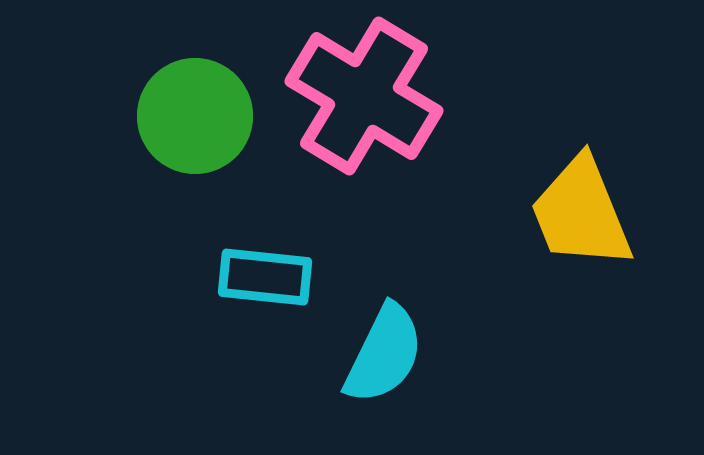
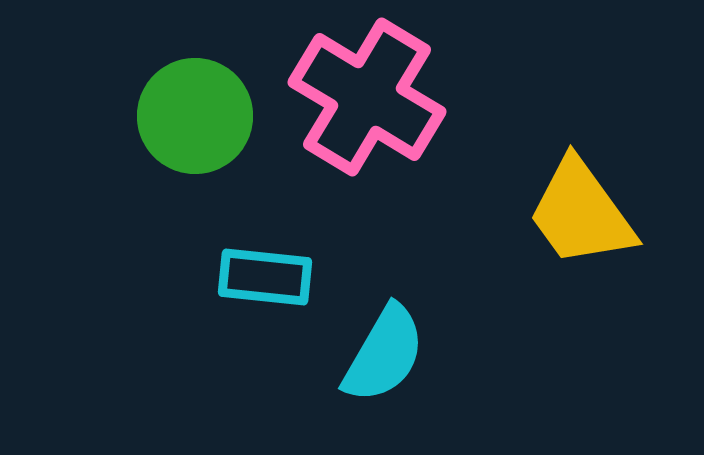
pink cross: moved 3 px right, 1 px down
yellow trapezoid: rotated 14 degrees counterclockwise
cyan semicircle: rotated 4 degrees clockwise
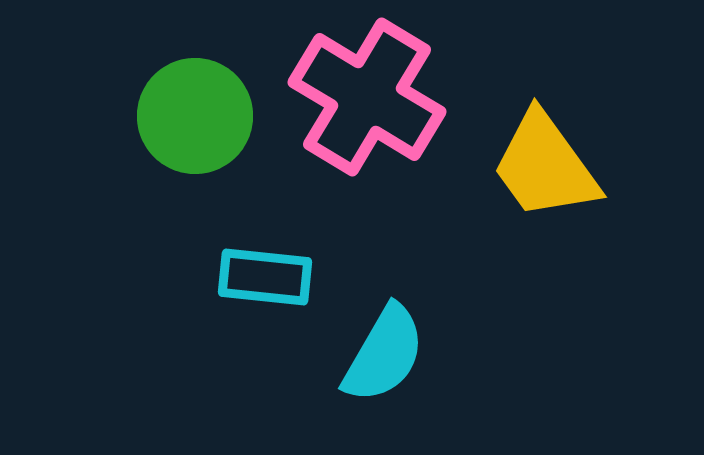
yellow trapezoid: moved 36 px left, 47 px up
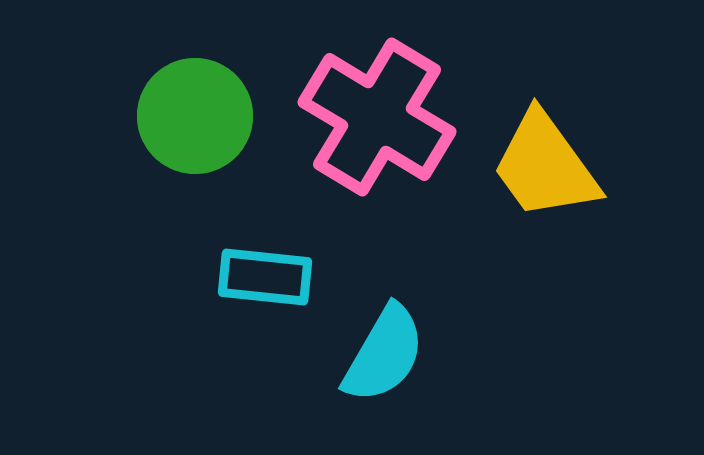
pink cross: moved 10 px right, 20 px down
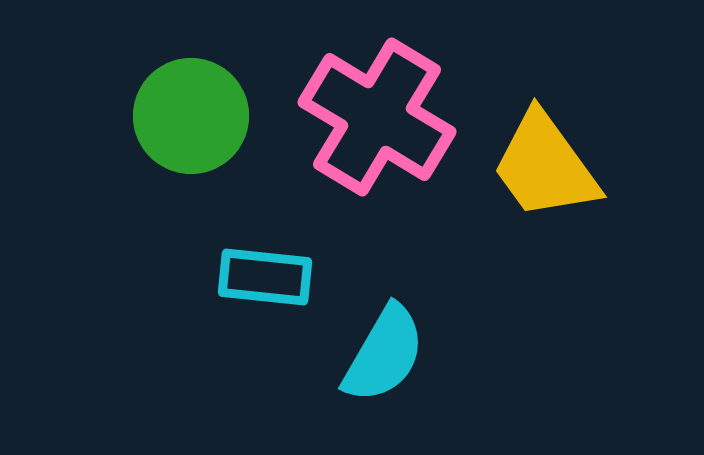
green circle: moved 4 px left
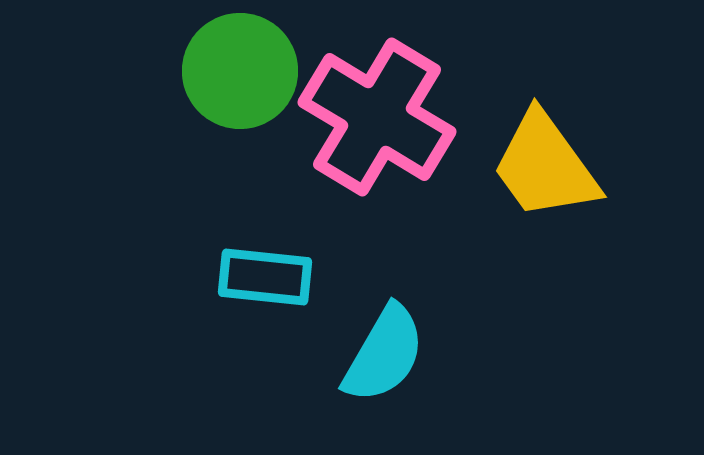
green circle: moved 49 px right, 45 px up
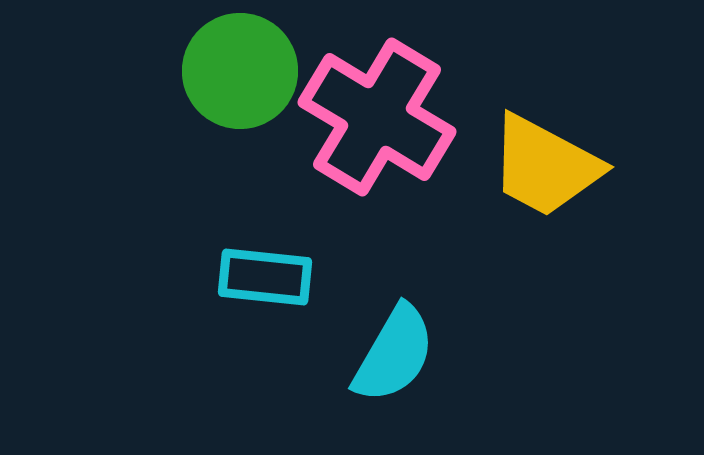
yellow trapezoid: rotated 26 degrees counterclockwise
cyan semicircle: moved 10 px right
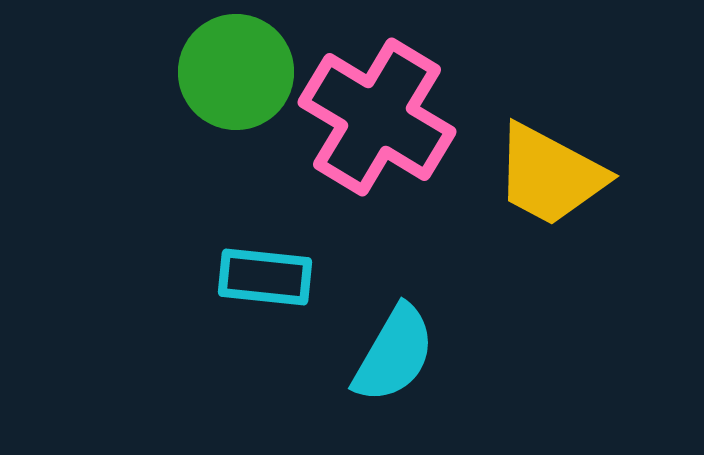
green circle: moved 4 px left, 1 px down
yellow trapezoid: moved 5 px right, 9 px down
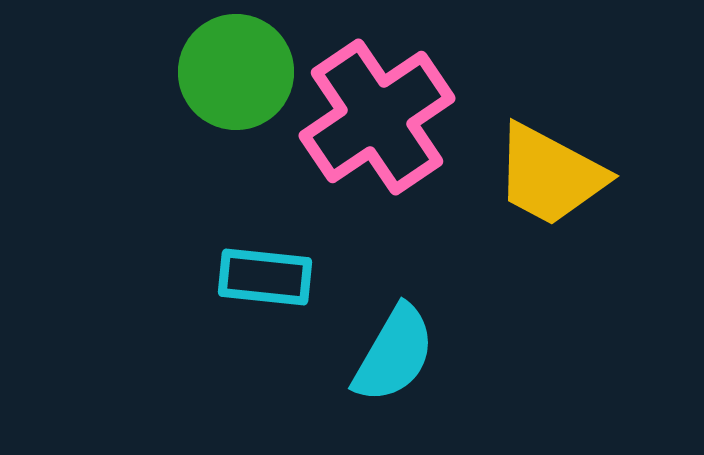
pink cross: rotated 25 degrees clockwise
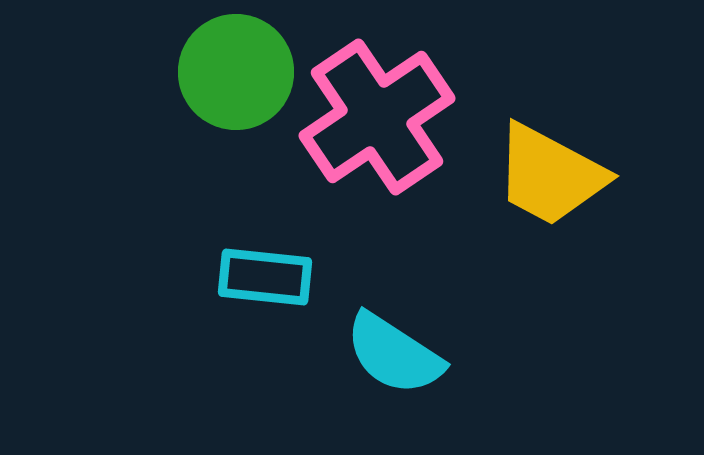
cyan semicircle: rotated 93 degrees clockwise
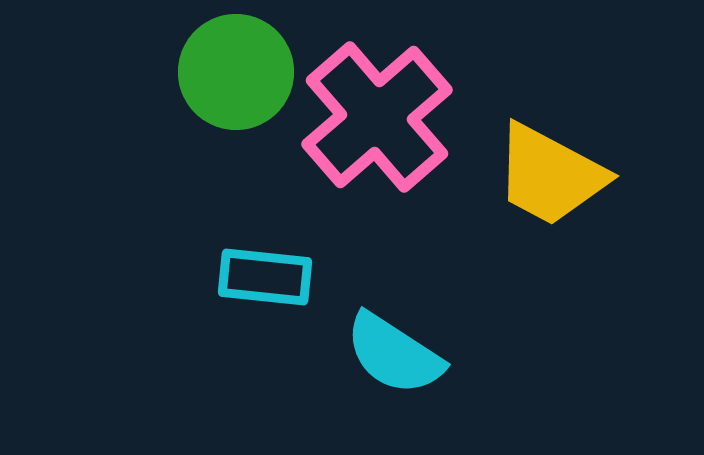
pink cross: rotated 7 degrees counterclockwise
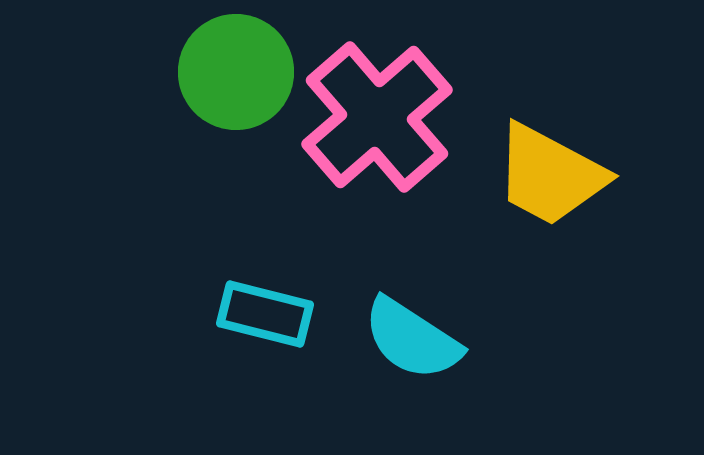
cyan rectangle: moved 37 px down; rotated 8 degrees clockwise
cyan semicircle: moved 18 px right, 15 px up
